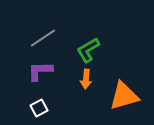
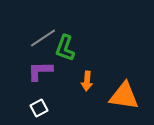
green L-shape: moved 23 px left, 2 px up; rotated 40 degrees counterclockwise
orange arrow: moved 1 px right, 2 px down
orange triangle: rotated 24 degrees clockwise
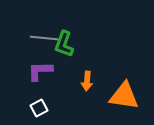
gray line: moved 1 px right; rotated 40 degrees clockwise
green L-shape: moved 1 px left, 4 px up
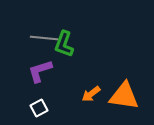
purple L-shape: rotated 16 degrees counterclockwise
orange arrow: moved 4 px right, 13 px down; rotated 48 degrees clockwise
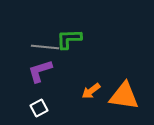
gray line: moved 1 px right, 9 px down
green L-shape: moved 5 px right, 5 px up; rotated 68 degrees clockwise
orange arrow: moved 3 px up
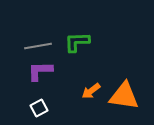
green L-shape: moved 8 px right, 3 px down
gray line: moved 7 px left, 1 px up; rotated 16 degrees counterclockwise
purple L-shape: rotated 16 degrees clockwise
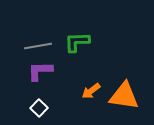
white square: rotated 18 degrees counterclockwise
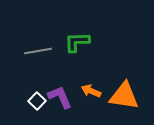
gray line: moved 5 px down
purple L-shape: moved 20 px right, 26 px down; rotated 68 degrees clockwise
orange arrow: rotated 60 degrees clockwise
white square: moved 2 px left, 7 px up
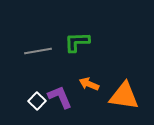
orange arrow: moved 2 px left, 7 px up
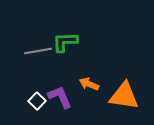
green L-shape: moved 12 px left
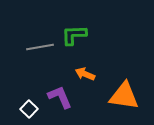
green L-shape: moved 9 px right, 7 px up
gray line: moved 2 px right, 4 px up
orange arrow: moved 4 px left, 10 px up
white square: moved 8 px left, 8 px down
